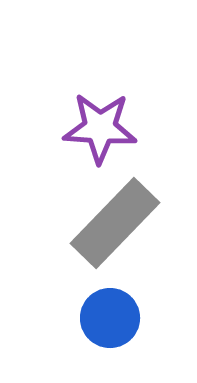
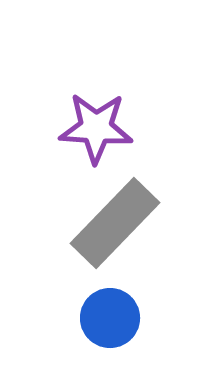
purple star: moved 4 px left
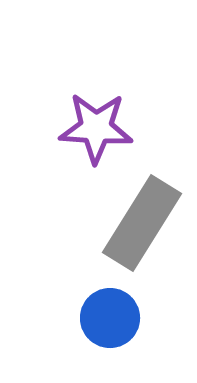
gray rectangle: moved 27 px right; rotated 12 degrees counterclockwise
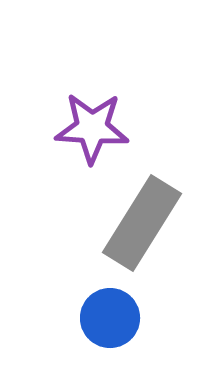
purple star: moved 4 px left
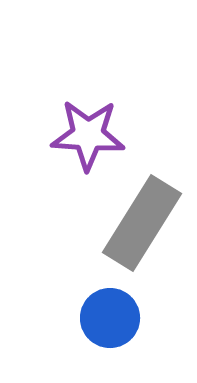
purple star: moved 4 px left, 7 px down
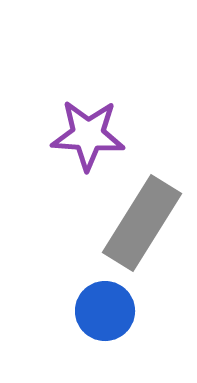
blue circle: moved 5 px left, 7 px up
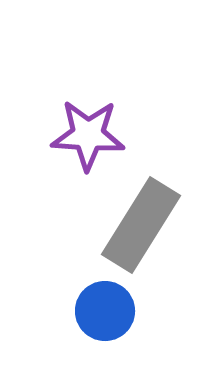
gray rectangle: moved 1 px left, 2 px down
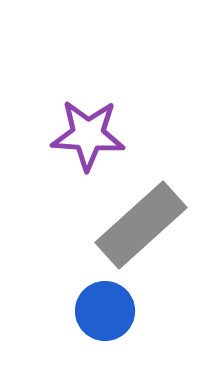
gray rectangle: rotated 16 degrees clockwise
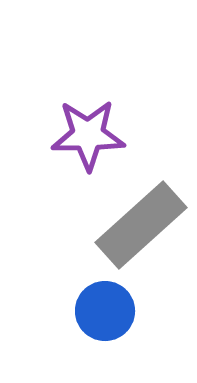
purple star: rotated 4 degrees counterclockwise
